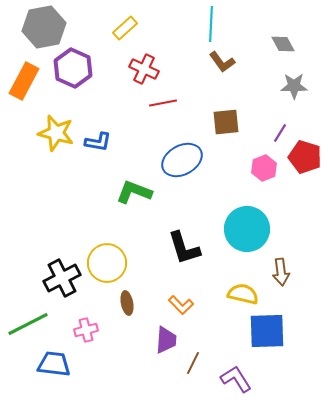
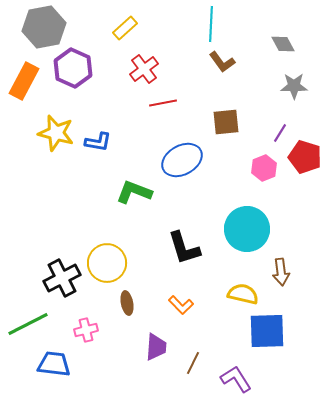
red cross: rotated 28 degrees clockwise
purple trapezoid: moved 10 px left, 7 px down
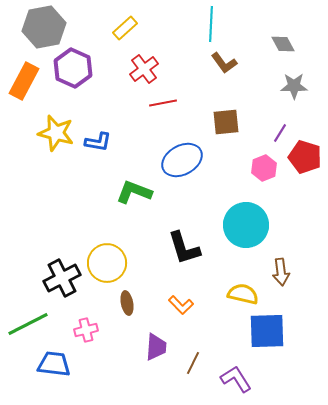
brown L-shape: moved 2 px right, 1 px down
cyan circle: moved 1 px left, 4 px up
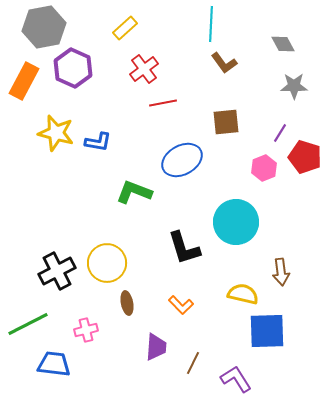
cyan circle: moved 10 px left, 3 px up
black cross: moved 5 px left, 7 px up
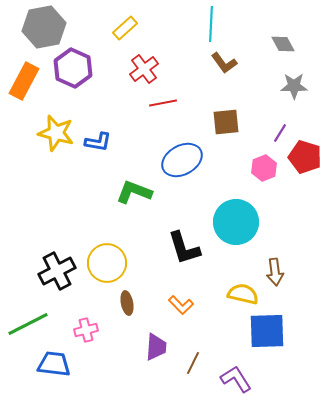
brown arrow: moved 6 px left
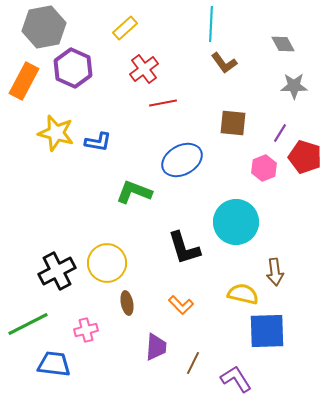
brown square: moved 7 px right, 1 px down; rotated 12 degrees clockwise
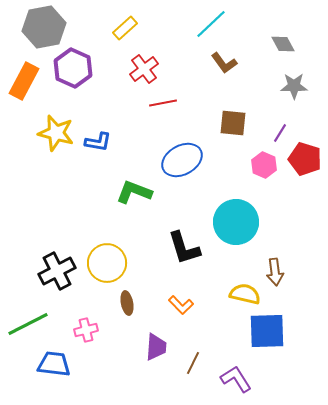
cyan line: rotated 44 degrees clockwise
red pentagon: moved 2 px down
pink hexagon: moved 3 px up; rotated 15 degrees counterclockwise
yellow semicircle: moved 2 px right
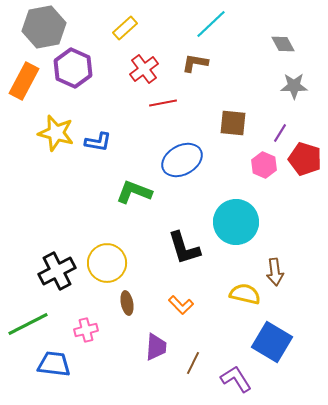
brown L-shape: moved 29 px left; rotated 136 degrees clockwise
blue square: moved 5 px right, 11 px down; rotated 33 degrees clockwise
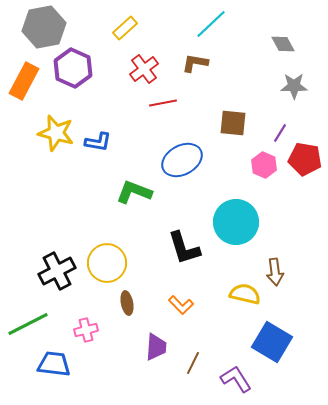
red pentagon: rotated 8 degrees counterclockwise
